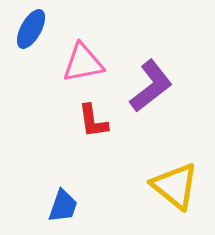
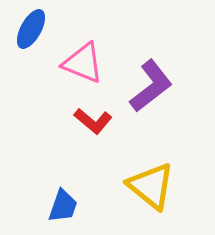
pink triangle: rotated 33 degrees clockwise
red L-shape: rotated 42 degrees counterclockwise
yellow triangle: moved 24 px left
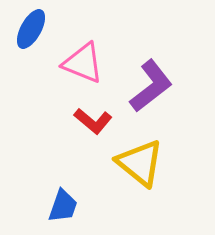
yellow triangle: moved 11 px left, 23 px up
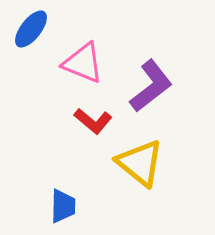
blue ellipse: rotated 9 degrees clockwise
blue trapezoid: rotated 18 degrees counterclockwise
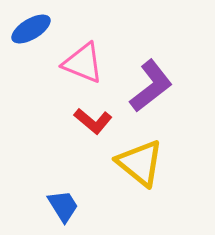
blue ellipse: rotated 21 degrees clockwise
blue trapezoid: rotated 33 degrees counterclockwise
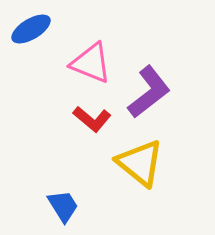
pink triangle: moved 8 px right
purple L-shape: moved 2 px left, 6 px down
red L-shape: moved 1 px left, 2 px up
